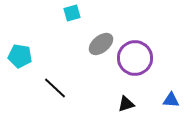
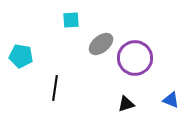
cyan square: moved 1 px left, 7 px down; rotated 12 degrees clockwise
cyan pentagon: moved 1 px right
black line: rotated 55 degrees clockwise
blue triangle: rotated 18 degrees clockwise
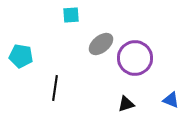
cyan square: moved 5 px up
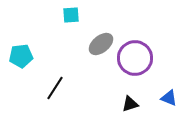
cyan pentagon: rotated 15 degrees counterclockwise
black line: rotated 25 degrees clockwise
blue triangle: moved 2 px left, 2 px up
black triangle: moved 4 px right
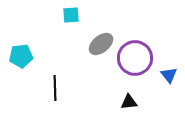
black line: rotated 35 degrees counterclockwise
blue triangle: moved 23 px up; rotated 30 degrees clockwise
black triangle: moved 1 px left, 2 px up; rotated 12 degrees clockwise
